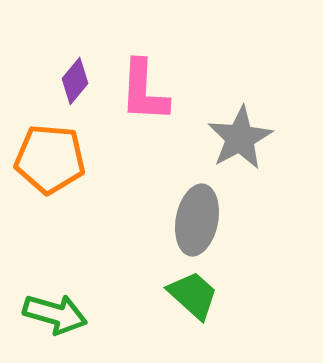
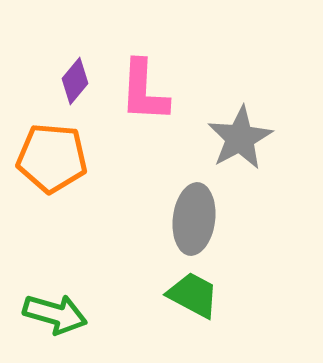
orange pentagon: moved 2 px right, 1 px up
gray ellipse: moved 3 px left, 1 px up; rotated 4 degrees counterclockwise
green trapezoid: rotated 14 degrees counterclockwise
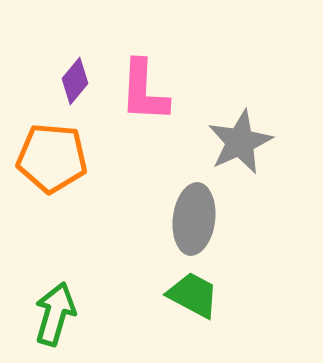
gray star: moved 4 px down; rotated 4 degrees clockwise
green arrow: rotated 90 degrees counterclockwise
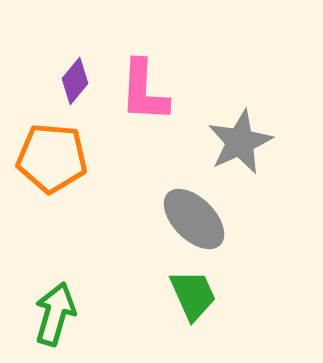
gray ellipse: rotated 52 degrees counterclockwise
green trapezoid: rotated 38 degrees clockwise
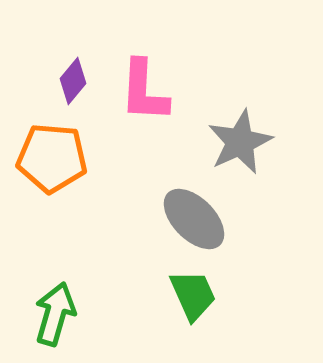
purple diamond: moved 2 px left
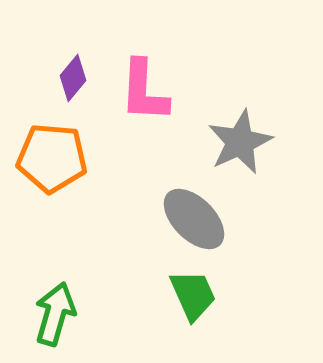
purple diamond: moved 3 px up
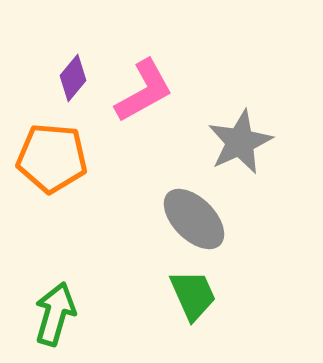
pink L-shape: rotated 122 degrees counterclockwise
